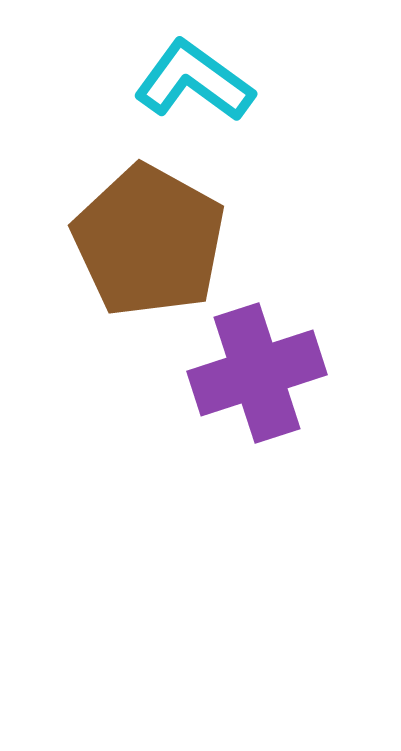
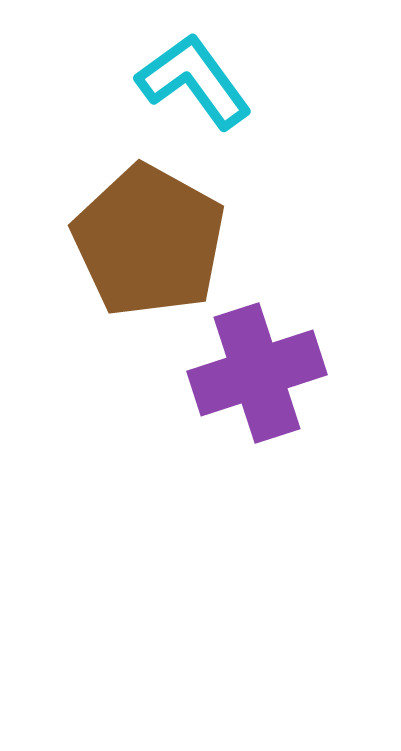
cyan L-shape: rotated 18 degrees clockwise
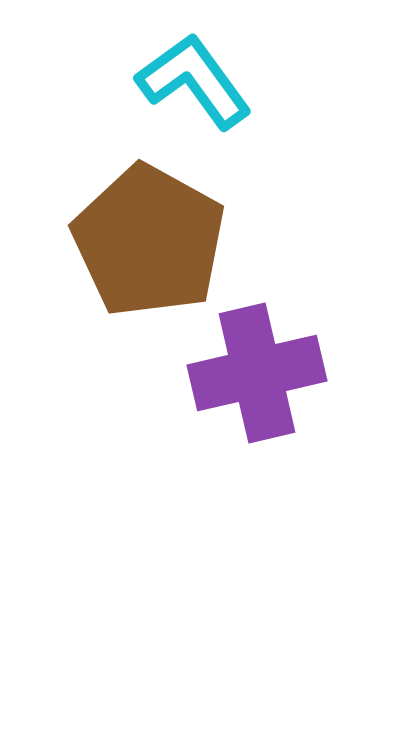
purple cross: rotated 5 degrees clockwise
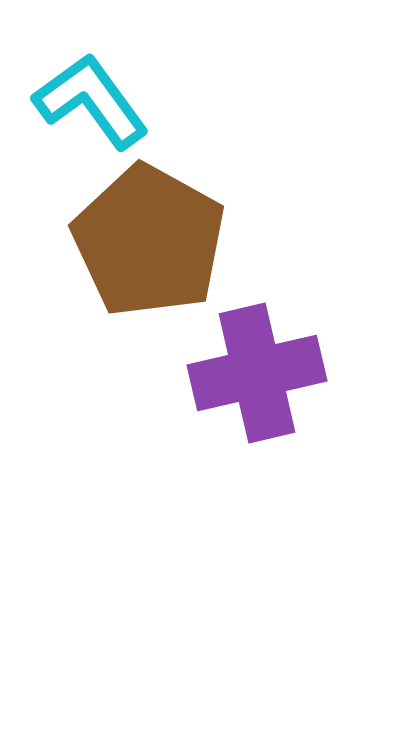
cyan L-shape: moved 103 px left, 20 px down
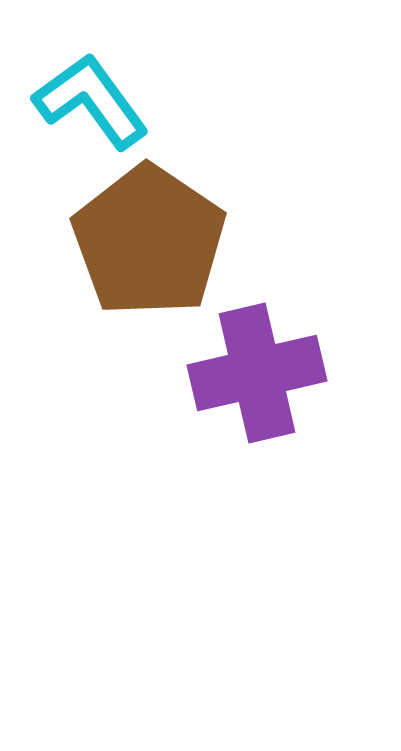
brown pentagon: rotated 5 degrees clockwise
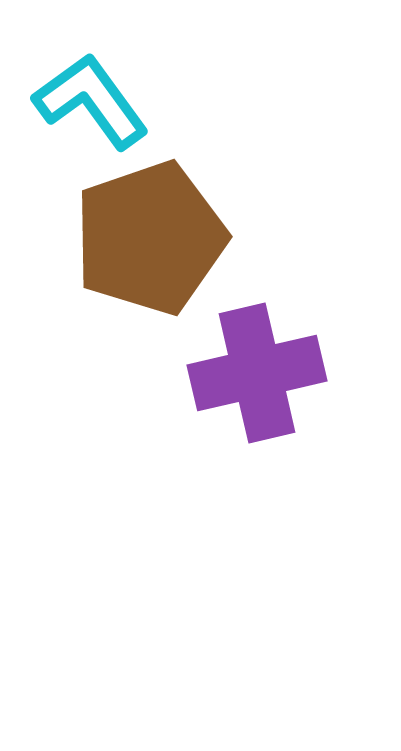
brown pentagon: moved 1 px right, 3 px up; rotated 19 degrees clockwise
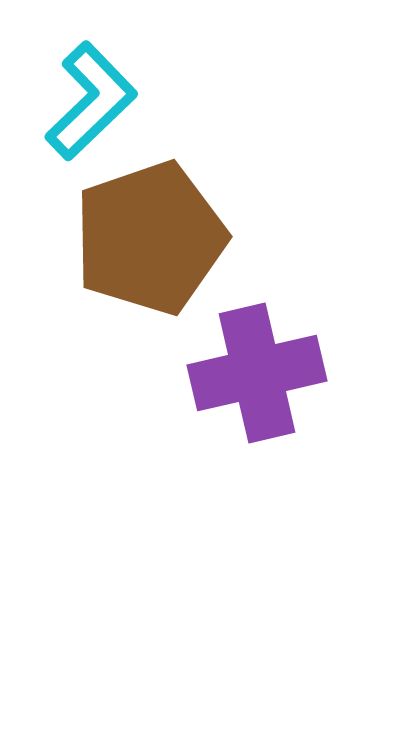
cyan L-shape: rotated 82 degrees clockwise
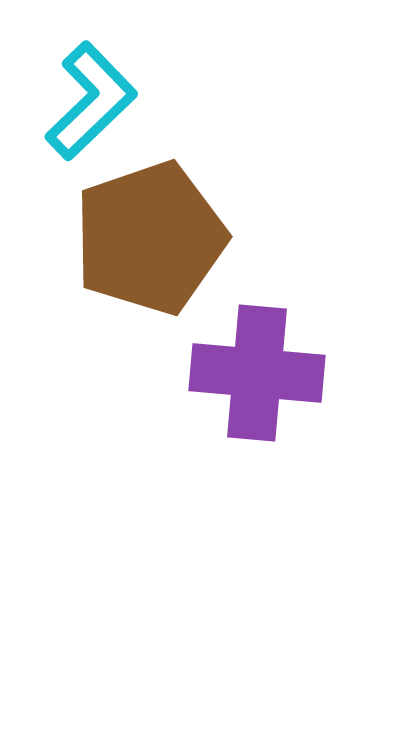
purple cross: rotated 18 degrees clockwise
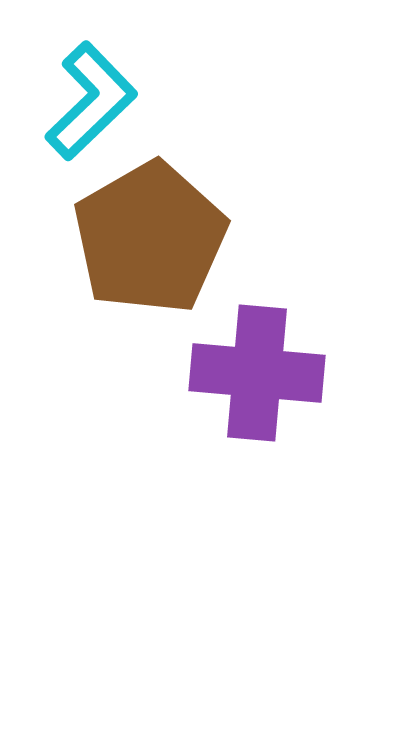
brown pentagon: rotated 11 degrees counterclockwise
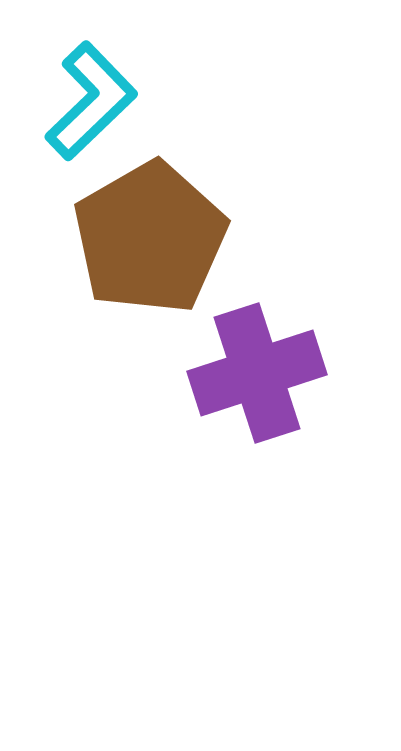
purple cross: rotated 23 degrees counterclockwise
